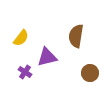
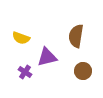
yellow semicircle: rotated 72 degrees clockwise
brown circle: moved 7 px left, 2 px up
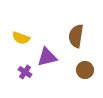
brown circle: moved 2 px right, 1 px up
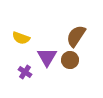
brown semicircle: rotated 25 degrees clockwise
purple triangle: rotated 45 degrees counterclockwise
brown circle: moved 15 px left, 10 px up
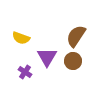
brown circle: moved 3 px right, 1 px down
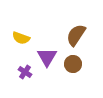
brown semicircle: moved 1 px up
brown circle: moved 3 px down
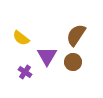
yellow semicircle: rotated 18 degrees clockwise
purple triangle: moved 1 px up
brown circle: moved 2 px up
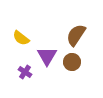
brown circle: moved 1 px left
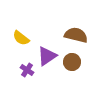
brown semicircle: rotated 70 degrees clockwise
purple triangle: rotated 25 degrees clockwise
purple cross: moved 2 px right, 2 px up
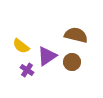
yellow semicircle: moved 8 px down
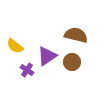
yellow semicircle: moved 6 px left
